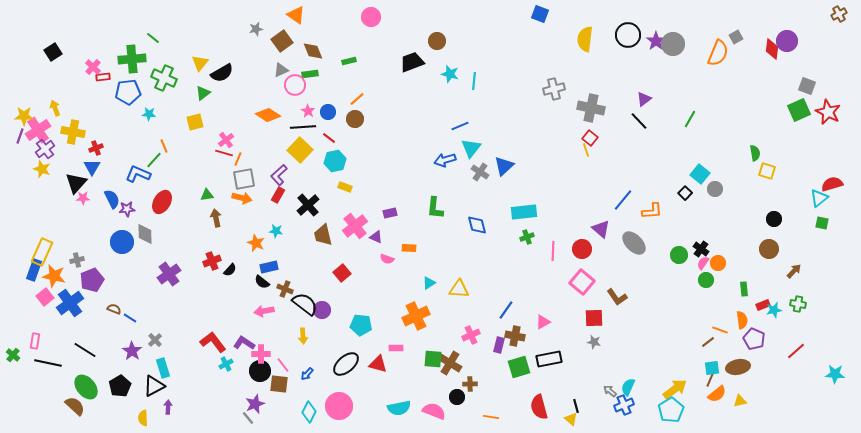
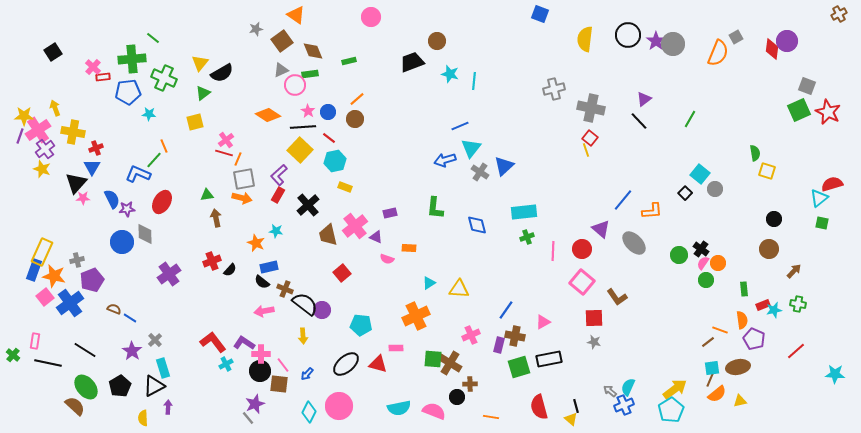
brown trapezoid at (323, 235): moved 5 px right
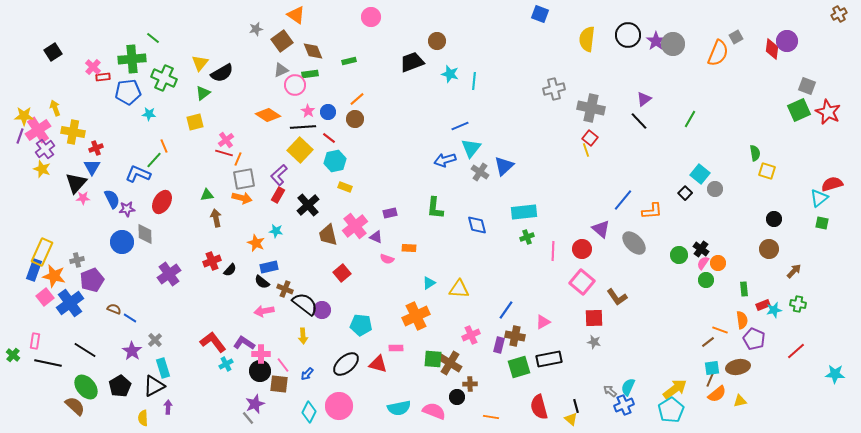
yellow semicircle at (585, 39): moved 2 px right
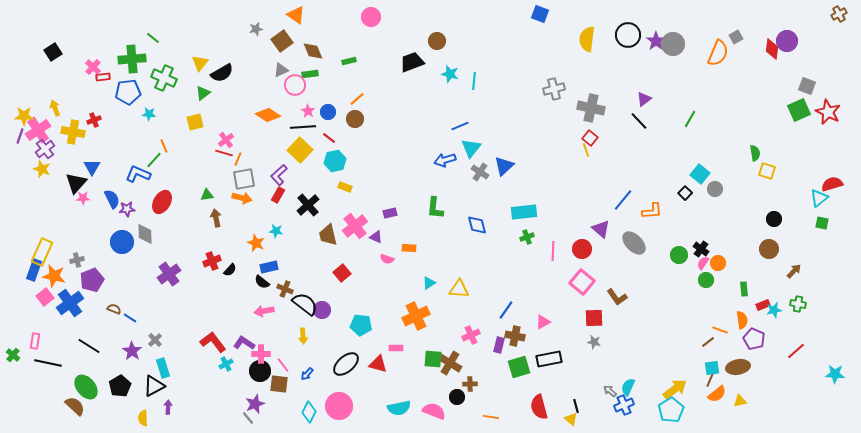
red cross at (96, 148): moved 2 px left, 28 px up
black line at (85, 350): moved 4 px right, 4 px up
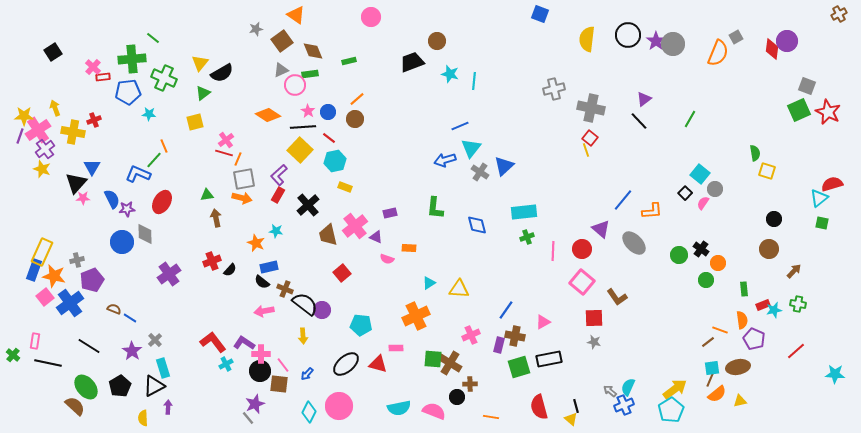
pink semicircle at (703, 263): moved 60 px up
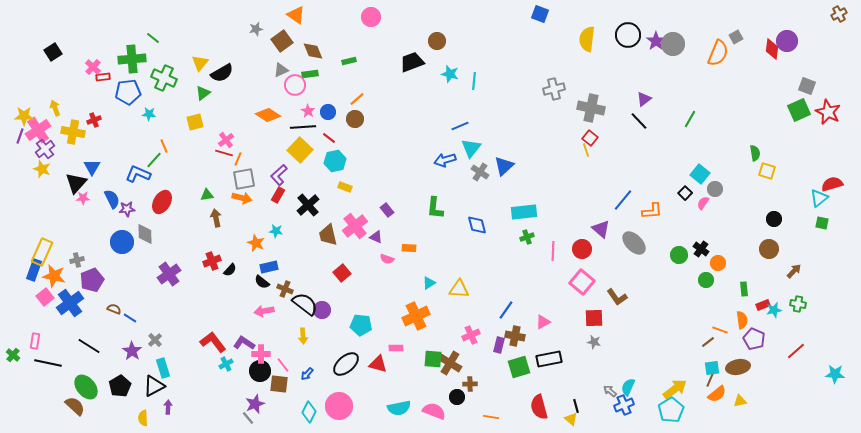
purple rectangle at (390, 213): moved 3 px left, 3 px up; rotated 64 degrees clockwise
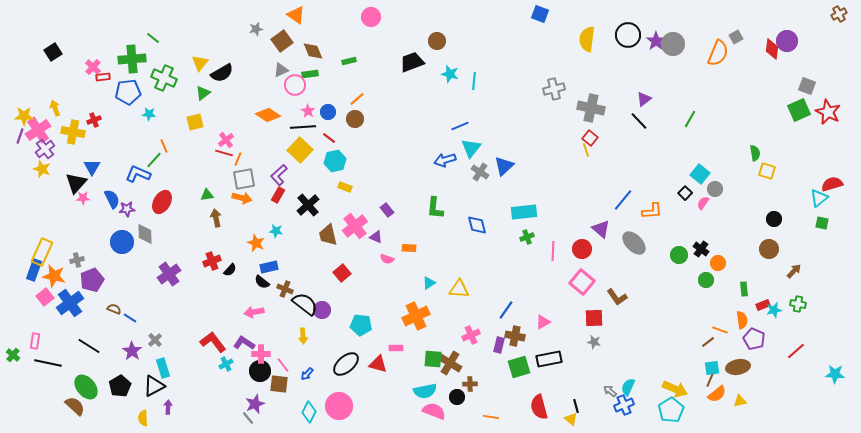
pink arrow at (264, 311): moved 10 px left, 1 px down
yellow arrow at (675, 389): rotated 60 degrees clockwise
cyan semicircle at (399, 408): moved 26 px right, 17 px up
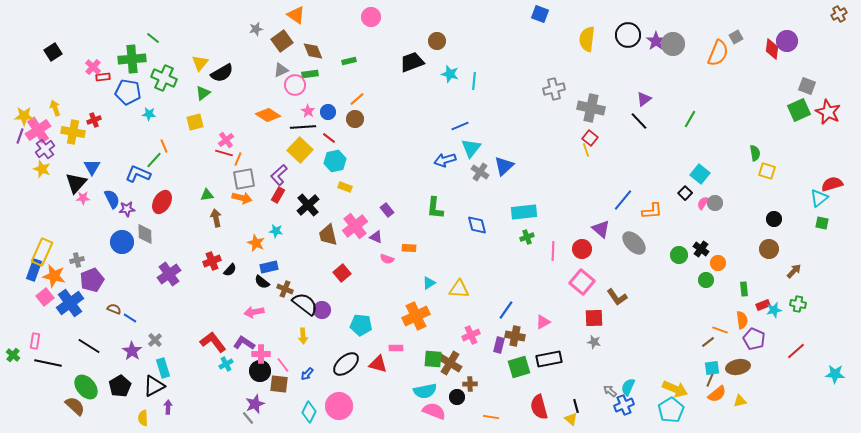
blue pentagon at (128, 92): rotated 15 degrees clockwise
gray circle at (715, 189): moved 14 px down
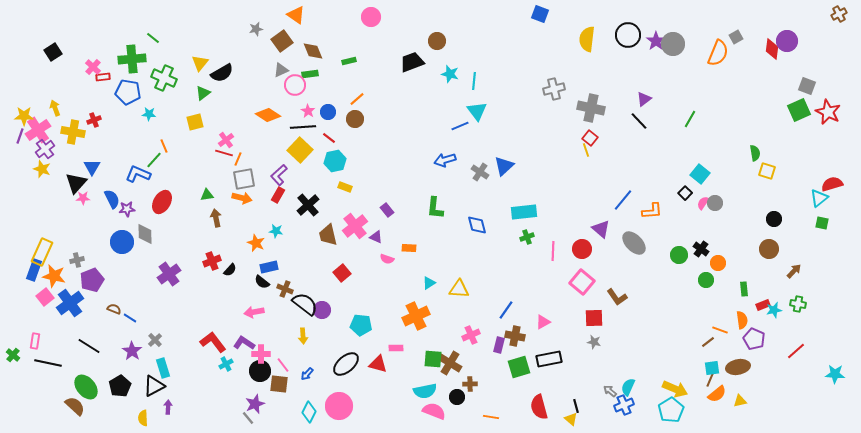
cyan triangle at (471, 148): moved 6 px right, 37 px up; rotated 15 degrees counterclockwise
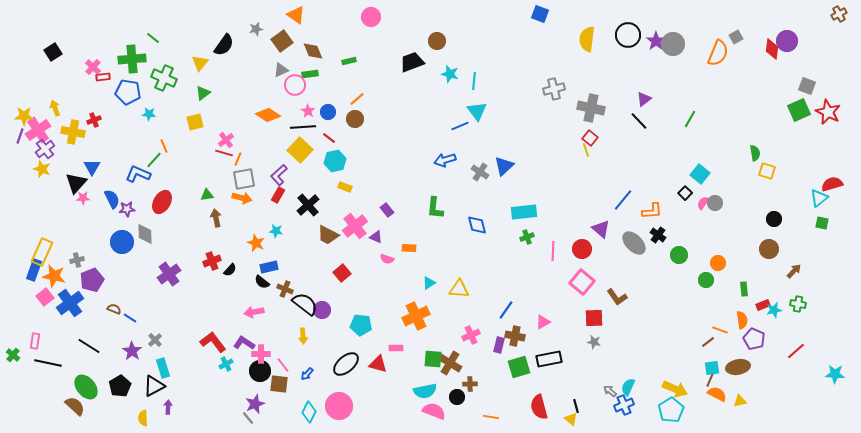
black semicircle at (222, 73): moved 2 px right, 28 px up; rotated 25 degrees counterclockwise
brown trapezoid at (328, 235): rotated 50 degrees counterclockwise
black cross at (701, 249): moved 43 px left, 14 px up
orange semicircle at (717, 394): rotated 114 degrees counterclockwise
